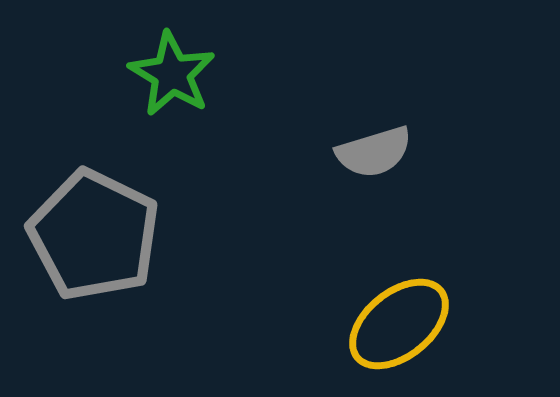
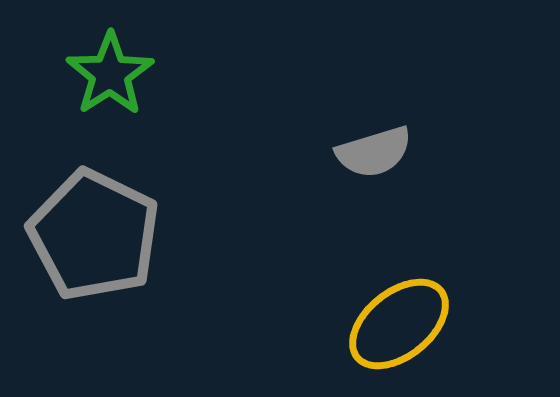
green star: moved 62 px left; rotated 8 degrees clockwise
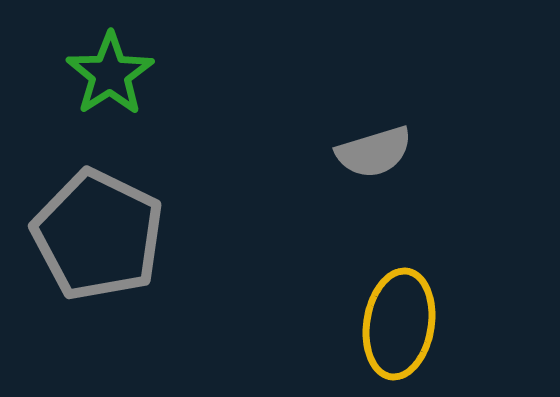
gray pentagon: moved 4 px right
yellow ellipse: rotated 42 degrees counterclockwise
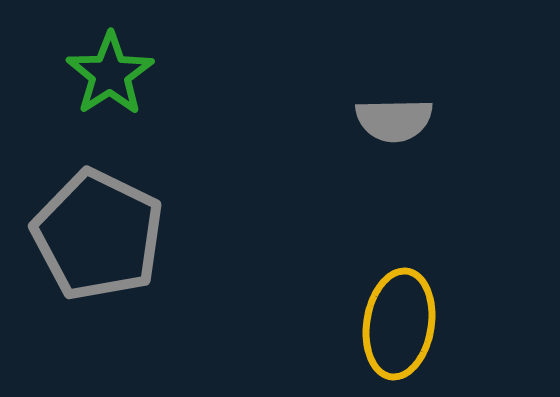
gray semicircle: moved 20 px right, 32 px up; rotated 16 degrees clockwise
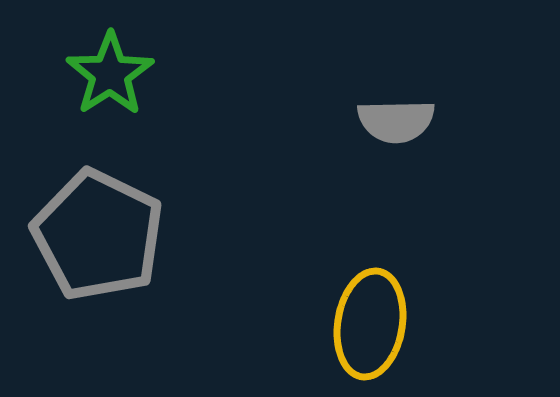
gray semicircle: moved 2 px right, 1 px down
yellow ellipse: moved 29 px left
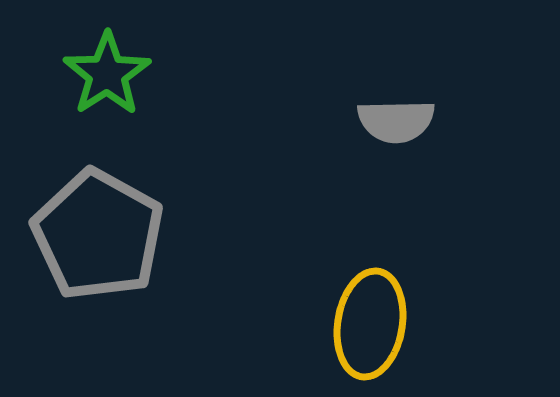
green star: moved 3 px left
gray pentagon: rotated 3 degrees clockwise
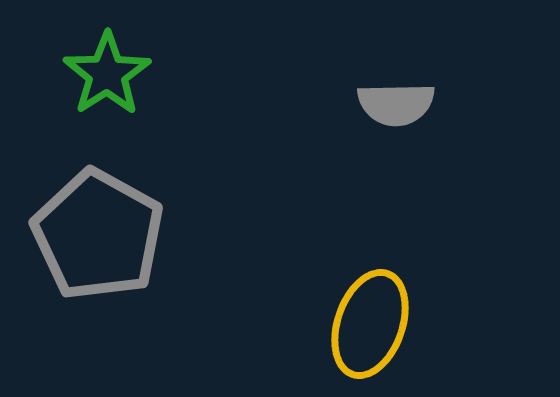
gray semicircle: moved 17 px up
yellow ellipse: rotated 10 degrees clockwise
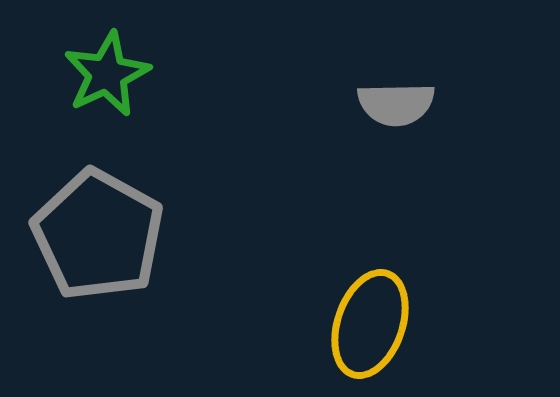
green star: rotated 8 degrees clockwise
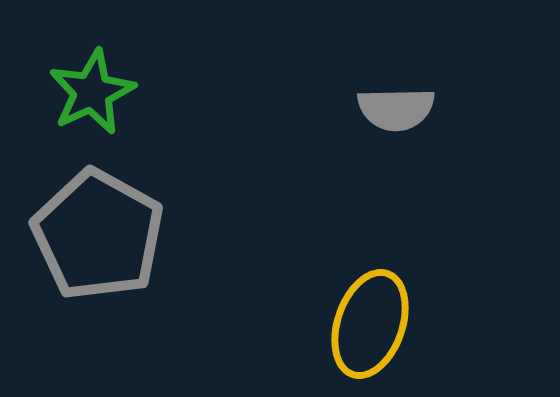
green star: moved 15 px left, 18 px down
gray semicircle: moved 5 px down
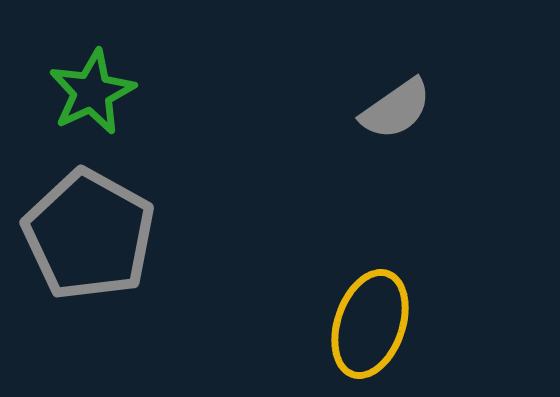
gray semicircle: rotated 34 degrees counterclockwise
gray pentagon: moved 9 px left
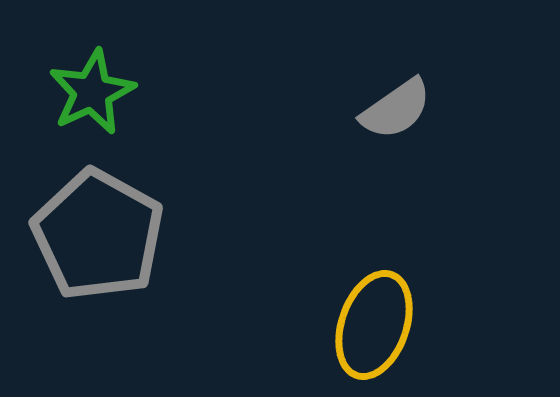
gray pentagon: moved 9 px right
yellow ellipse: moved 4 px right, 1 px down
